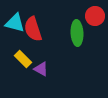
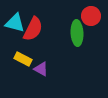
red circle: moved 4 px left
red semicircle: rotated 135 degrees counterclockwise
yellow rectangle: rotated 18 degrees counterclockwise
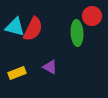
red circle: moved 1 px right
cyan triangle: moved 4 px down
yellow rectangle: moved 6 px left, 14 px down; rotated 48 degrees counterclockwise
purple triangle: moved 9 px right, 2 px up
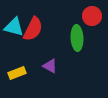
cyan triangle: moved 1 px left
green ellipse: moved 5 px down
purple triangle: moved 1 px up
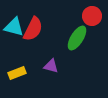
green ellipse: rotated 35 degrees clockwise
purple triangle: moved 1 px right; rotated 14 degrees counterclockwise
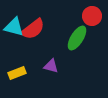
red semicircle: rotated 25 degrees clockwise
